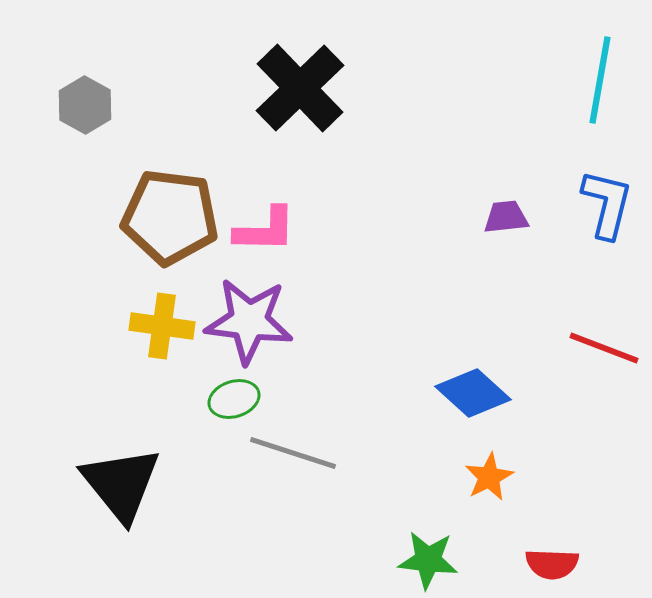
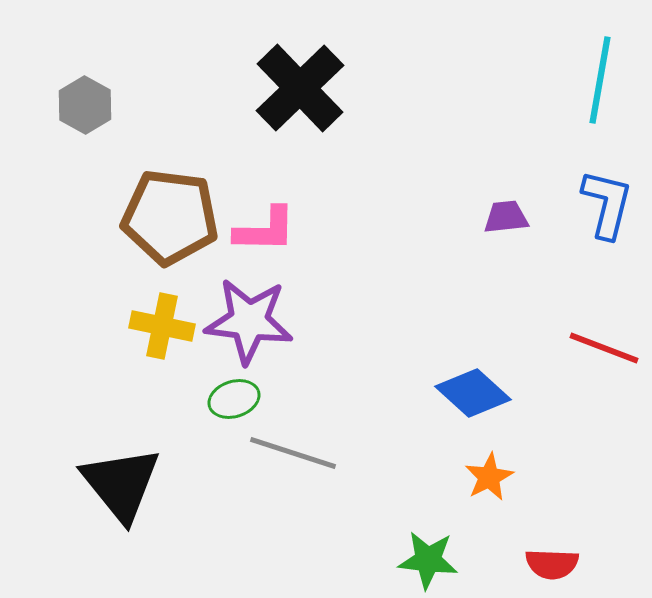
yellow cross: rotated 4 degrees clockwise
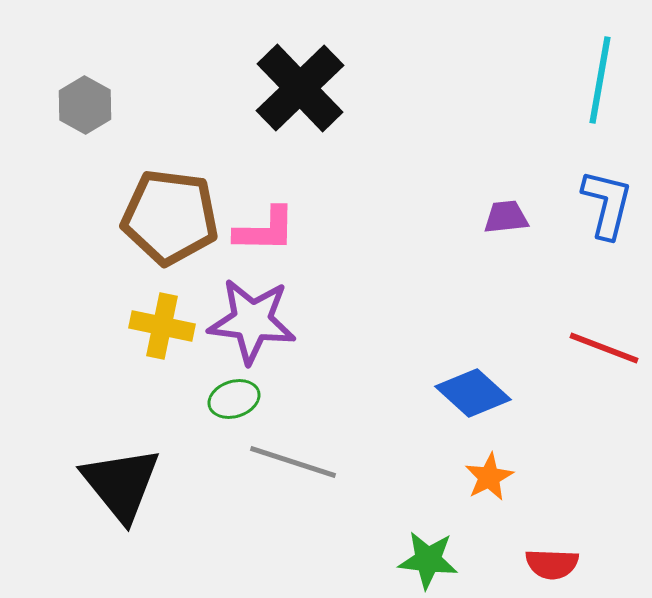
purple star: moved 3 px right
gray line: moved 9 px down
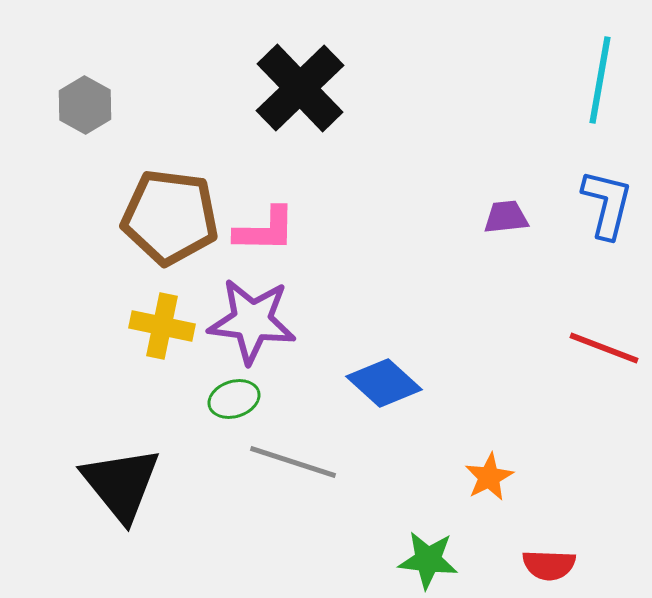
blue diamond: moved 89 px left, 10 px up
red semicircle: moved 3 px left, 1 px down
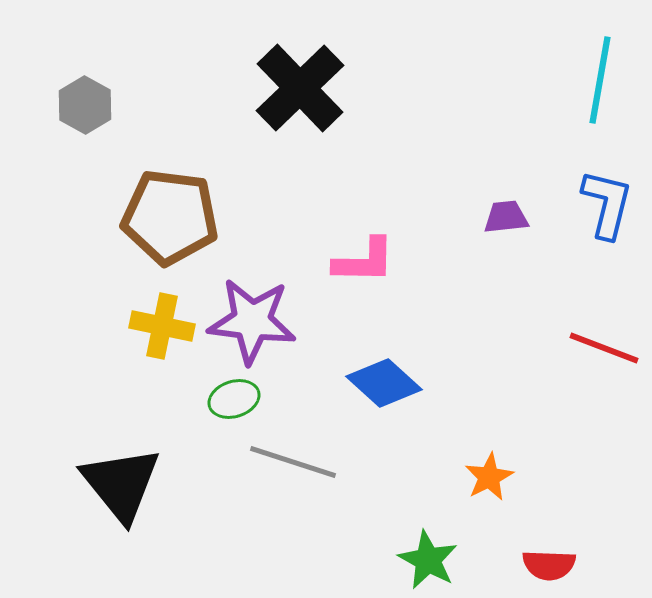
pink L-shape: moved 99 px right, 31 px down
green star: rotated 22 degrees clockwise
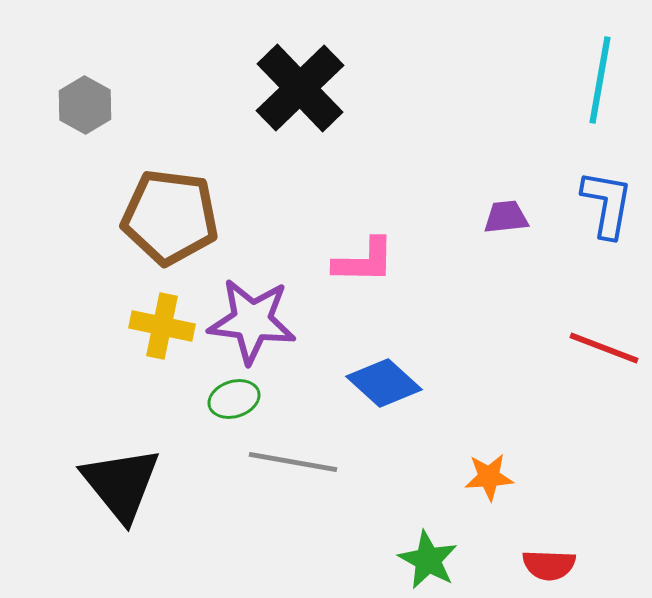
blue L-shape: rotated 4 degrees counterclockwise
gray line: rotated 8 degrees counterclockwise
orange star: rotated 24 degrees clockwise
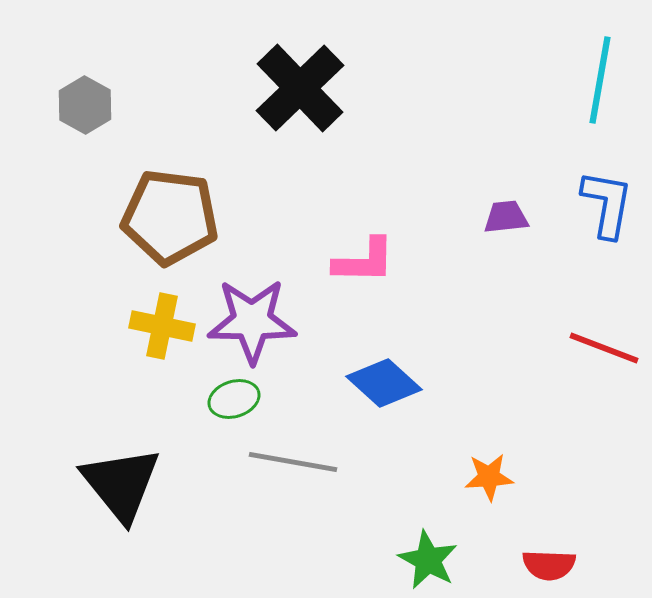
purple star: rotated 6 degrees counterclockwise
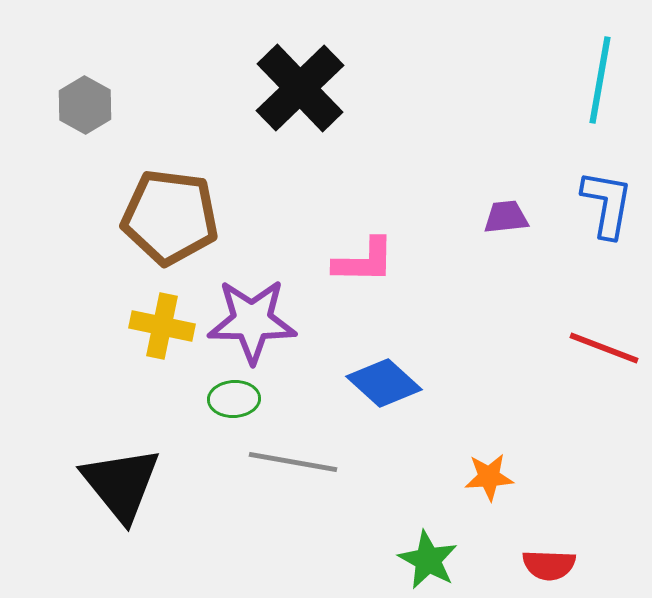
green ellipse: rotated 15 degrees clockwise
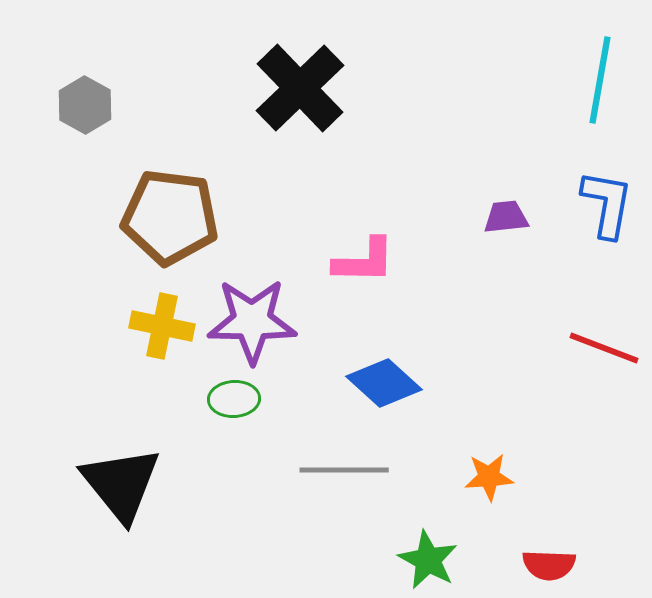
gray line: moved 51 px right, 8 px down; rotated 10 degrees counterclockwise
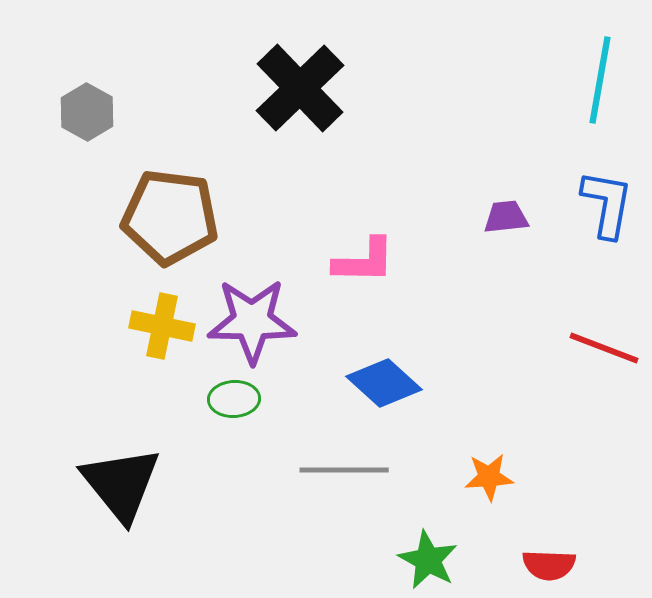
gray hexagon: moved 2 px right, 7 px down
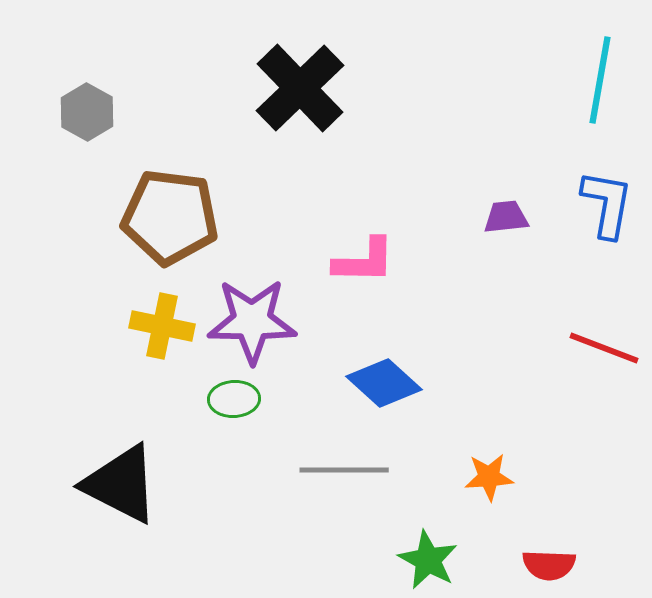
black triangle: rotated 24 degrees counterclockwise
